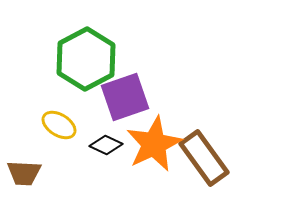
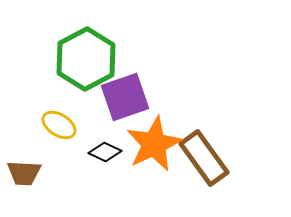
black diamond: moved 1 px left, 7 px down
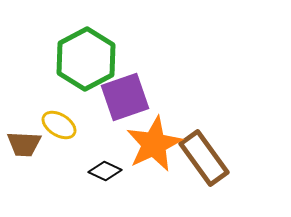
black diamond: moved 19 px down
brown trapezoid: moved 29 px up
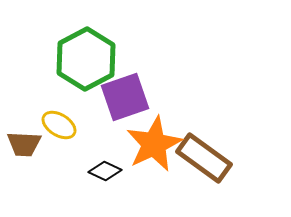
brown rectangle: rotated 18 degrees counterclockwise
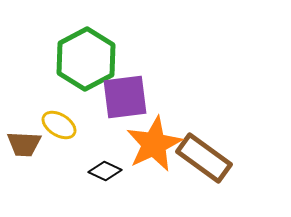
purple square: rotated 12 degrees clockwise
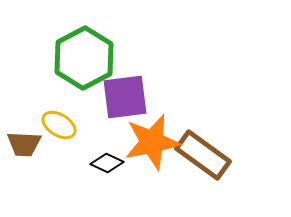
green hexagon: moved 2 px left, 1 px up
orange star: moved 2 px left, 2 px up; rotated 14 degrees clockwise
brown rectangle: moved 1 px left, 3 px up
black diamond: moved 2 px right, 8 px up
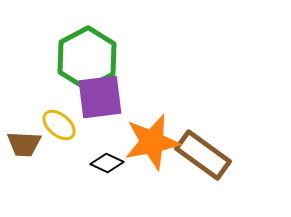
green hexagon: moved 3 px right
purple square: moved 25 px left
yellow ellipse: rotated 8 degrees clockwise
